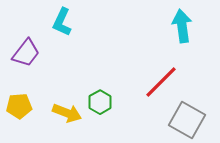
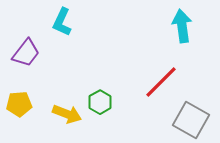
yellow pentagon: moved 2 px up
yellow arrow: moved 1 px down
gray square: moved 4 px right
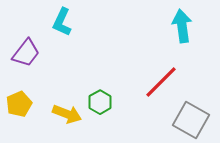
yellow pentagon: rotated 20 degrees counterclockwise
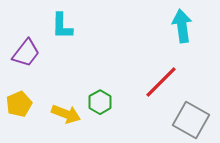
cyan L-shape: moved 4 px down; rotated 24 degrees counterclockwise
yellow arrow: moved 1 px left
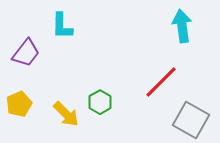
yellow arrow: rotated 24 degrees clockwise
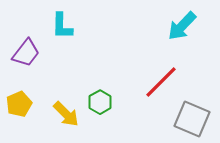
cyan arrow: rotated 128 degrees counterclockwise
gray square: moved 1 px right, 1 px up; rotated 6 degrees counterclockwise
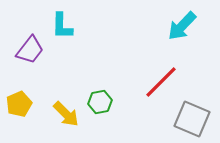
purple trapezoid: moved 4 px right, 3 px up
green hexagon: rotated 20 degrees clockwise
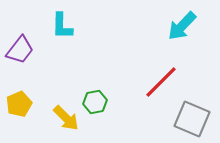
purple trapezoid: moved 10 px left
green hexagon: moved 5 px left
yellow arrow: moved 4 px down
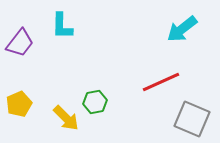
cyan arrow: moved 3 px down; rotated 8 degrees clockwise
purple trapezoid: moved 7 px up
red line: rotated 21 degrees clockwise
